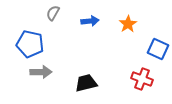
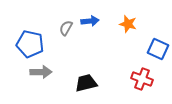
gray semicircle: moved 13 px right, 15 px down
orange star: rotated 24 degrees counterclockwise
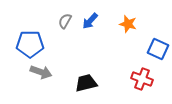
blue arrow: rotated 138 degrees clockwise
gray semicircle: moved 1 px left, 7 px up
blue pentagon: rotated 12 degrees counterclockwise
gray arrow: rotated 20 degrees clockwise
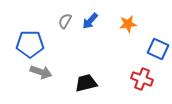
orange star: rotated 24 degrees counterclockwise
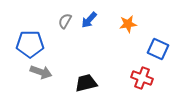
blue arrow: moved 1 px left, 1 px up
red cross: moved 1 px up
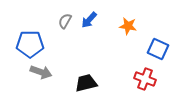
orange star: moved 2 px down; rotated 18 degrees clockwise
red cross: moved 3 px right, 1 px down
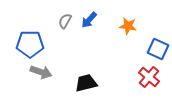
red cross: moved 4 px right, 2 px up; rotated 20 degrees clockwise
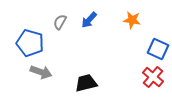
gray semicircle: moved 5 px left, 1 px down
orange star: moved 4 px right, 6 px up
blue pentagon: moved 1 px up; rotated 16 degrees clockwise
red cross: moved 4 px right
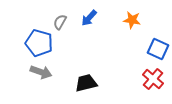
blue arrow: moved 2 px up
blue pentagon: moved 9 px right
red cross: moved 2 px down
